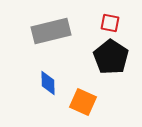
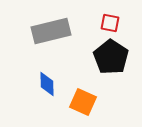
blue diamond: moved 1 px left, 1 px down
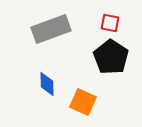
gray rectangle: moved 2 px up; rotated 6 degrees counterclockwise
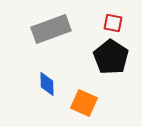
red square: moved 3 px right
orange square: moved 1 px right, 1 px down
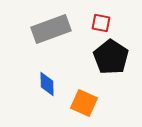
red square: moved 12 px left
